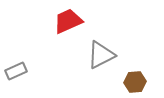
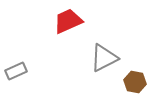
gray triangle: moved 3 px right, 3 px down
brown hexagon: rotated 15 degrees clockwise
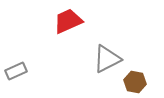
gray triangle: moved 3 px right, 1 px down
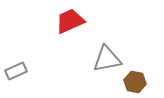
red trapezoid: moved 2 px right
gray triangle: rotated 16 degrees clockwise
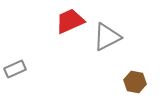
gray triangle: moved 22 px up; rotated 16 degrees counterclockwise
gray rectangle: moved 1 px left, 2 px up
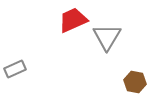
red trapezoid: moved 3 px right, 1 px up
gray triangle: rotated 32 degrees counterclockwise
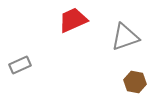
gray triangle: moved 18 px right; rotated 40 degrees clockwise
gray rectangle: moved 5 px right, 4 px up
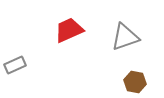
red trapezoid: moved 4 px left, 10 px down
gray rectangle: moved 5 px left
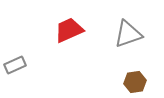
gray triangle: moved 3 px right, 3 px up
brown hexagon: rotated 20 degrees counterclockwise
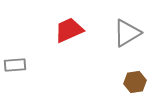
gray triangle: moved 1 px left, 1 px up; rotated 12 degrees counterclockwise
gray rectangle: rotated 20 degrees clockwise
